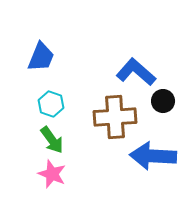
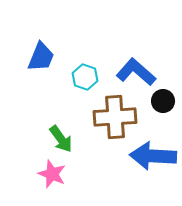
cyan hexagon: moved 34 px right, 27 px up
green arrow: moved 9 px right, 1 px up
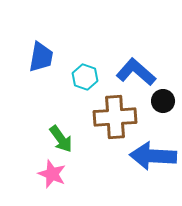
blue trapezoid: rotated 12 degrees counterclockwise
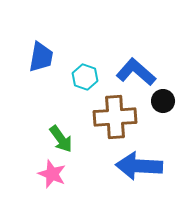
blue arrow: moved 14 px left, 10 px down
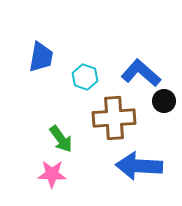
blue L-shape: moved 5 px right, 1 px down
black circle: moved 1 px right
brown cross: moved 1 px left, 1 px down
pink star: rotated 20 degrees counterclockwise
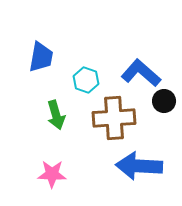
cyan hexagon: moved 1 px right, 3 px down
green arrow: moved 5 px left, 24 px up; rotated 20 degrees clockwise
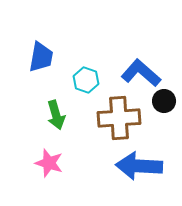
brown cross: moved 5 px right
pink star: moved 3 px left, 11 px up; rotated 16 degrees clockwise
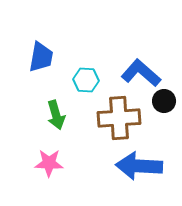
cyan hexagon: rotated 15 degrees counterclockwise
pink star: rotated 16 degrees counterclockwise
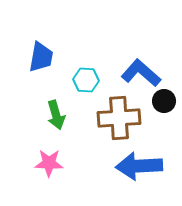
blue arrow: rotated 6 degrees counterclockwise
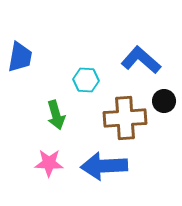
blue trapezoid: moved 21 px left
blue L-shape: moved 13 px up
brown cross: moved 6 px right
blue arrow: moved 35 px left
